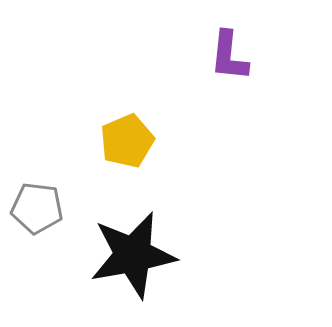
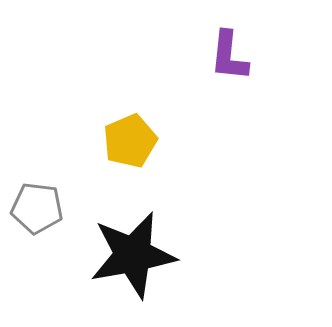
yellow pentagon: moved 3 px right
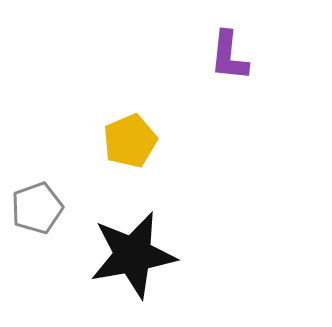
gray pentagon: rotated 27 degrees counterclockwise
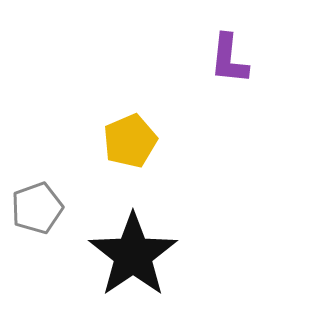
purple L-shape: moved 3 px down
black star: rotated 24 degrees counterclockwise
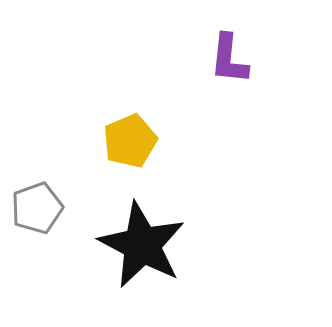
black star: moved 9 px right, 10 px up; rotated 10 degrees counterclockwise
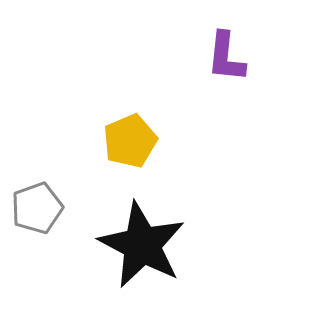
purple L-shape: moved 3 px left, 2 px up
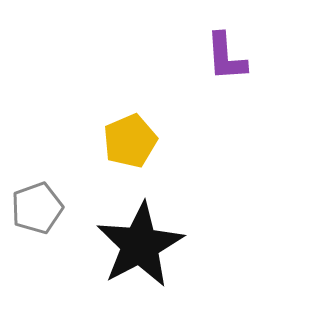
purple L-shape: rotated 10 degrees counterclockwise
black star: moved 2 px left; rotated 16 degrees clockwise
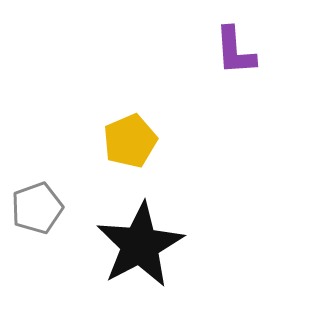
purple L-shape: moved 9 px right, 6 px up
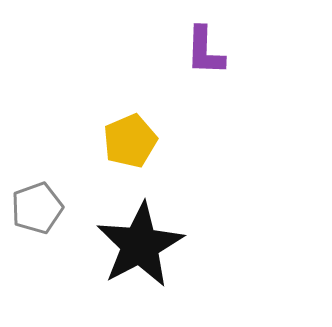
purple L-shape: moved 30 px left; rotated 6 degrees clockwise
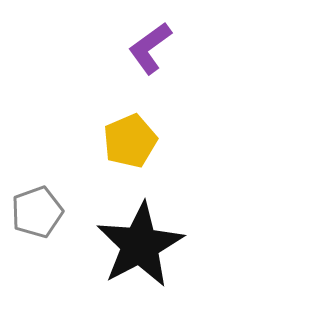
purple L-shape: moved 55 px left, 3 px up; rotated 52 degrees clockwise
gray pentagon: moved 4 px down
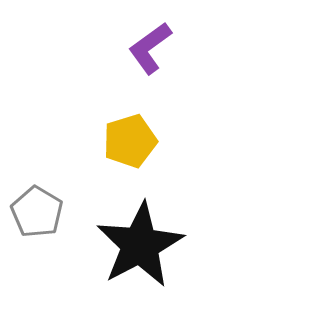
yellow pentagon: rotated 6 degrees clockwise
gray pentagon: rotated 21 degrees counterclockwise
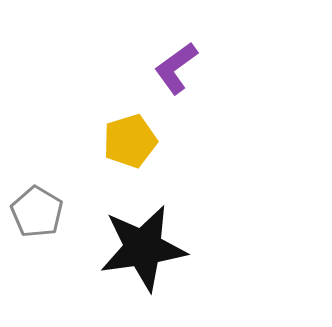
purple L-shape: moved 26 px right, 20 px down
black star: moved 3 px right, 3 px down; rotated 20 degrees clockwise
